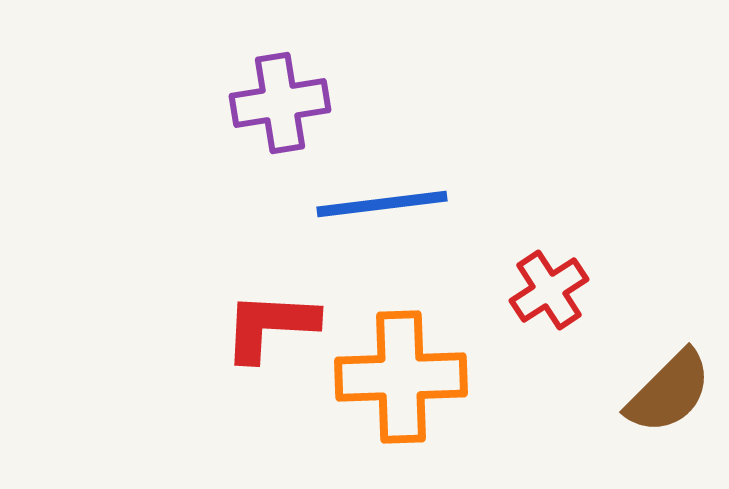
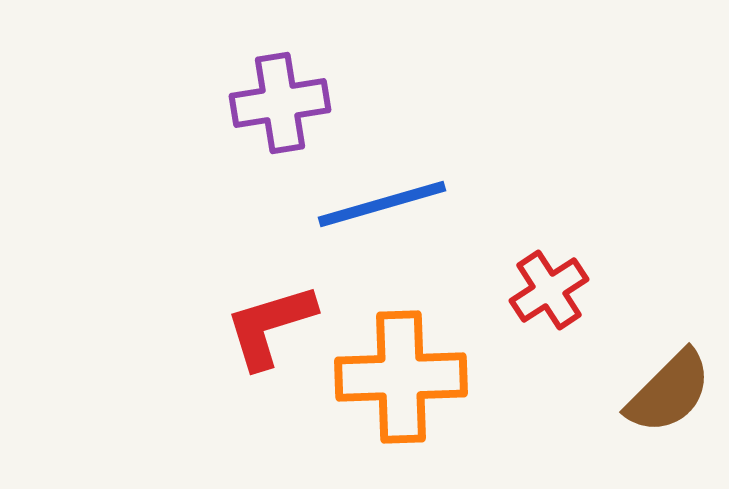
blue line: rotated 9 degrees counterclockwise
red L-shape: rotated 20 degrees counterclockwise
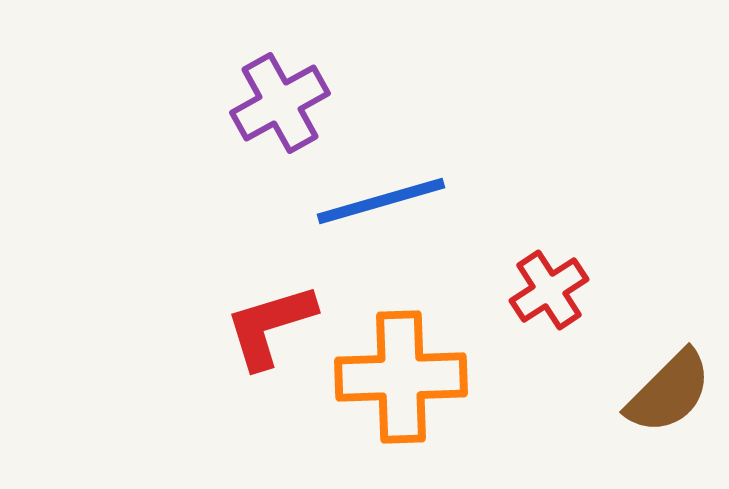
purple cross: rotated 20 degrees counterclockwise
blue line: moved 1 px left, 3 px up
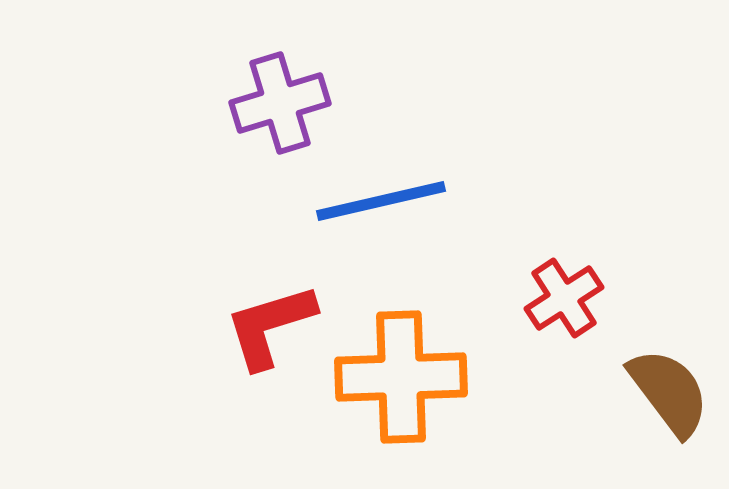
purple cross: rotated 12 degrees clockwise
blue line: rotated 3 degrees clockwise
red cross: moved 15 px right, 8 px down
brown semicircle: rotated 82 degrees counterclockwise
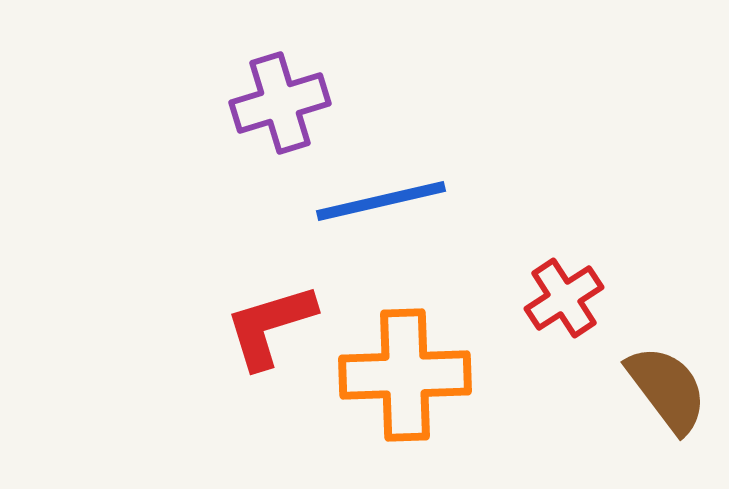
orange cross: moved 4 px right, 2 px up
brown semicircle: moved 2 px left, 3 px up
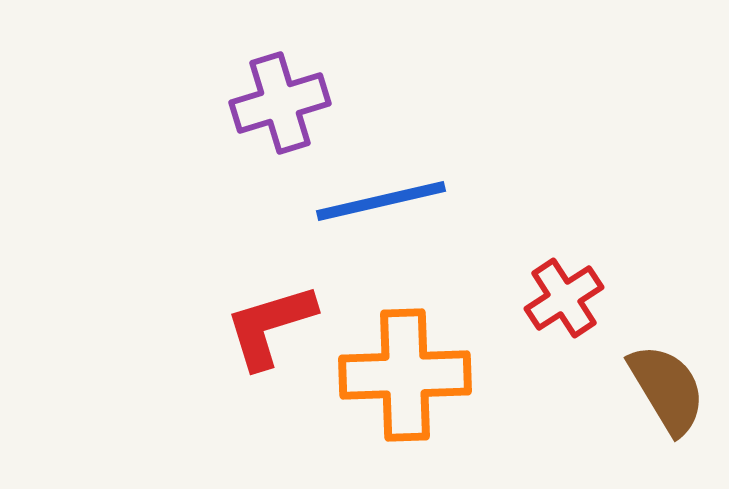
brown semicircle: rotated 6 degrees clockwise
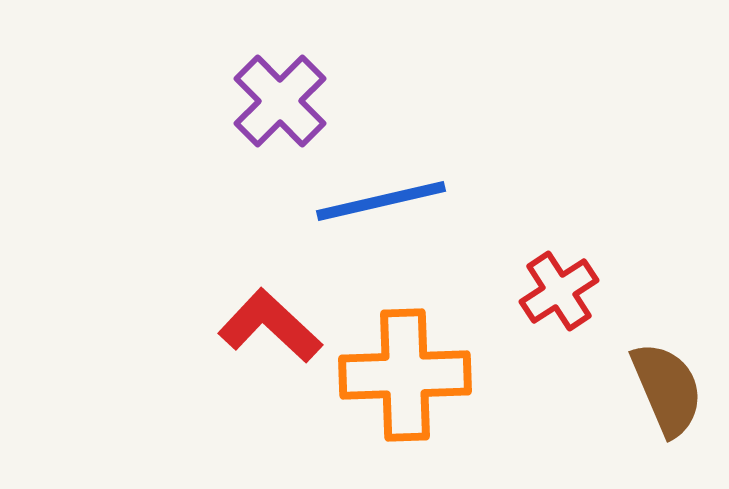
purple cross: moved 2 px up; rotated 28 degrees counterclockwise
red cross: moved 5 px left, 7 px up
red L-shape: rotated 60 degrees clockwise
brown semicircle: rotated 8 degrees clockwise
